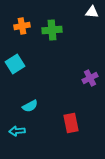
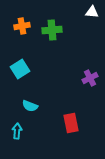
cyan square: moved 5 px right, 5 px down
cyan semicircle: rotated 49 degrees clockwise
cyan arrow: rotated 98 degrees clockwise
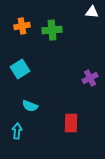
red rectangle: rotated 12 degrees clockwise
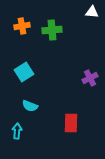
cyan square: moved 4 px right, 3 px down
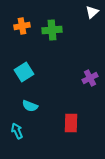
white triangle: rotated 48 degrees counterclockwise
cyan arrow: rotated 28 degrees counterclockwise
